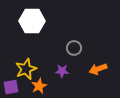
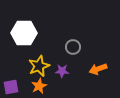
white hexagon: moved 8 px left, 12 px down
gray circle: moved 1 px left, 1 px up
yellow star: moved 13 px right, 3 px up
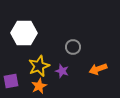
purple star: rotated 16 degrees clockwise
purple square: moved 6 px up
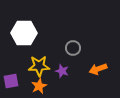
gray circle: moved 1 px down
yellow star: rotated 20 degrees clockwise
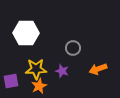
white hexagon: moved 2 px right
yellow star: moved 3 px left, 3 px down
